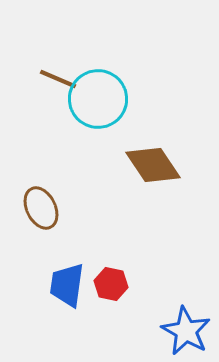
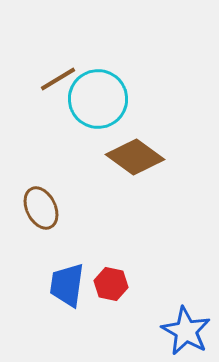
brown line: rotated 54 degrees counterclockwise
brown diamond: moved 18 px left, 8 px up; rotated 20 degrees counterclockwise
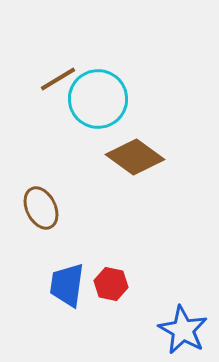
blue star: moved 3 px left, 1 px up
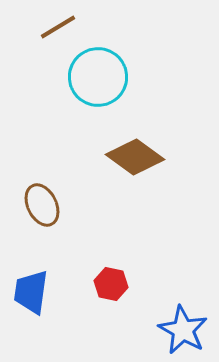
brown line: moved 52 px up
cyan circle: moved 22 px up
brown ellipse: moved 1 px right, 3 px up
blue trapezoid: moved 36 px left, 7 px down
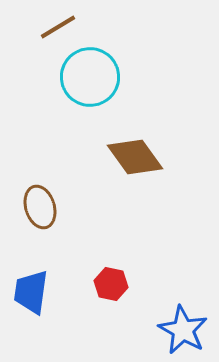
cyan circle: moved 8 px left
brown diamond: rotated 18 degrees clockwise
brown ellipse: moved 2 px left, 2 px down; rotated 9 degrees clockwise
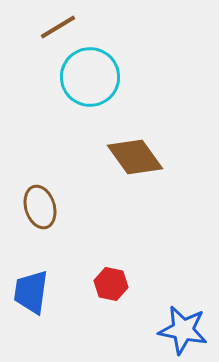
blue star: rotated 18 degrees counterclockwise
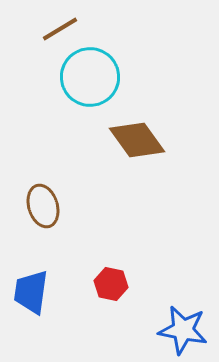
brown line: moved 2 px right, 2 px down
brown diamond: moved 2 px right, 17 px up
brown ellipse: moved 3 px right, 1 px up
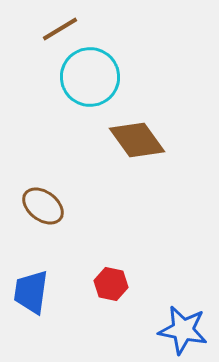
brown ellipse: rotated 36 degrees counterclockwise
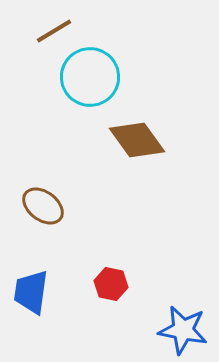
brown line: moved 6 px left, 2 px down
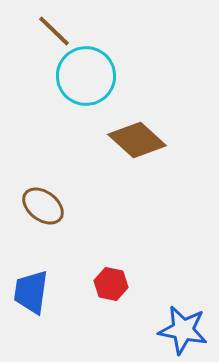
brown line: rotated 75 degrees clockwise
cyan circle: moved 4 px left, 1 px up
brown diamond: rotated 12 degrees counterclockwise
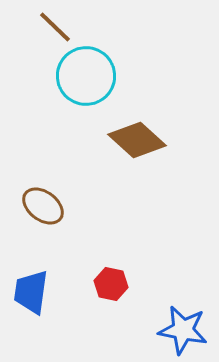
brown line: moved 1 px right, 4 px up
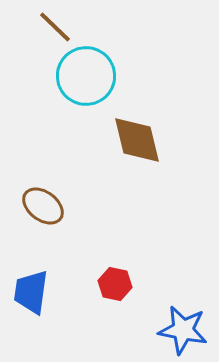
brown diamond: rotated 34 degrees clockwise
red hexagon: moved 4 px right
